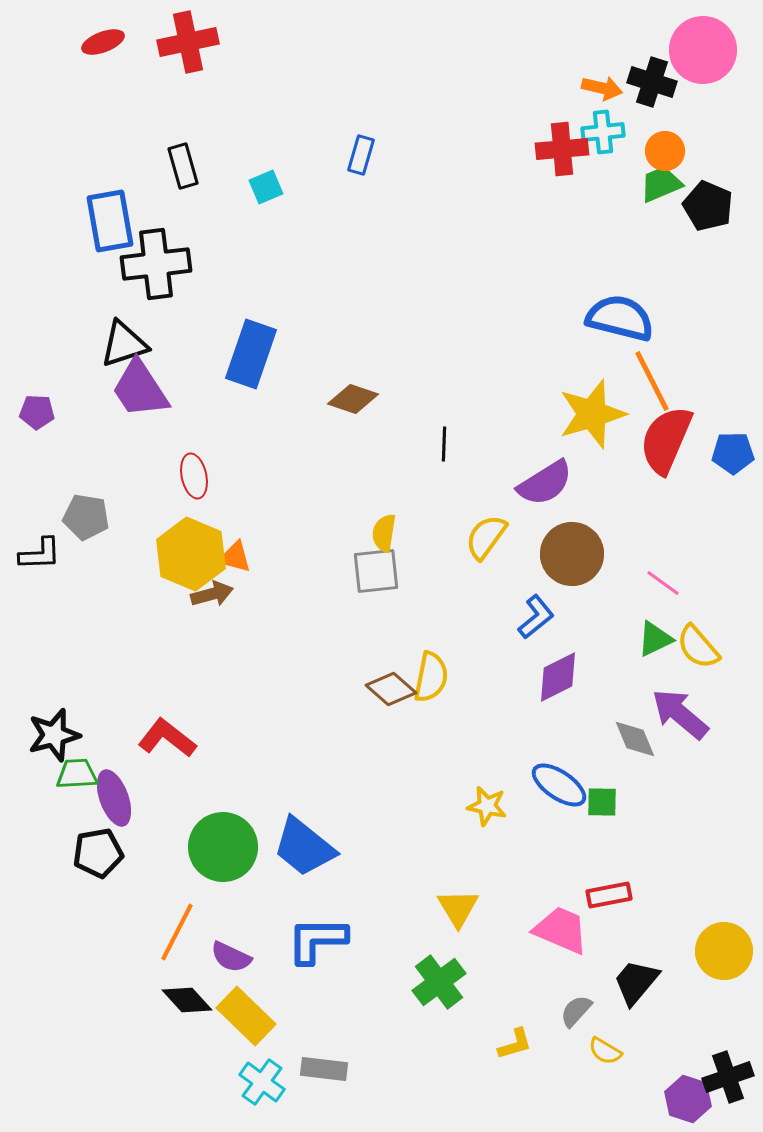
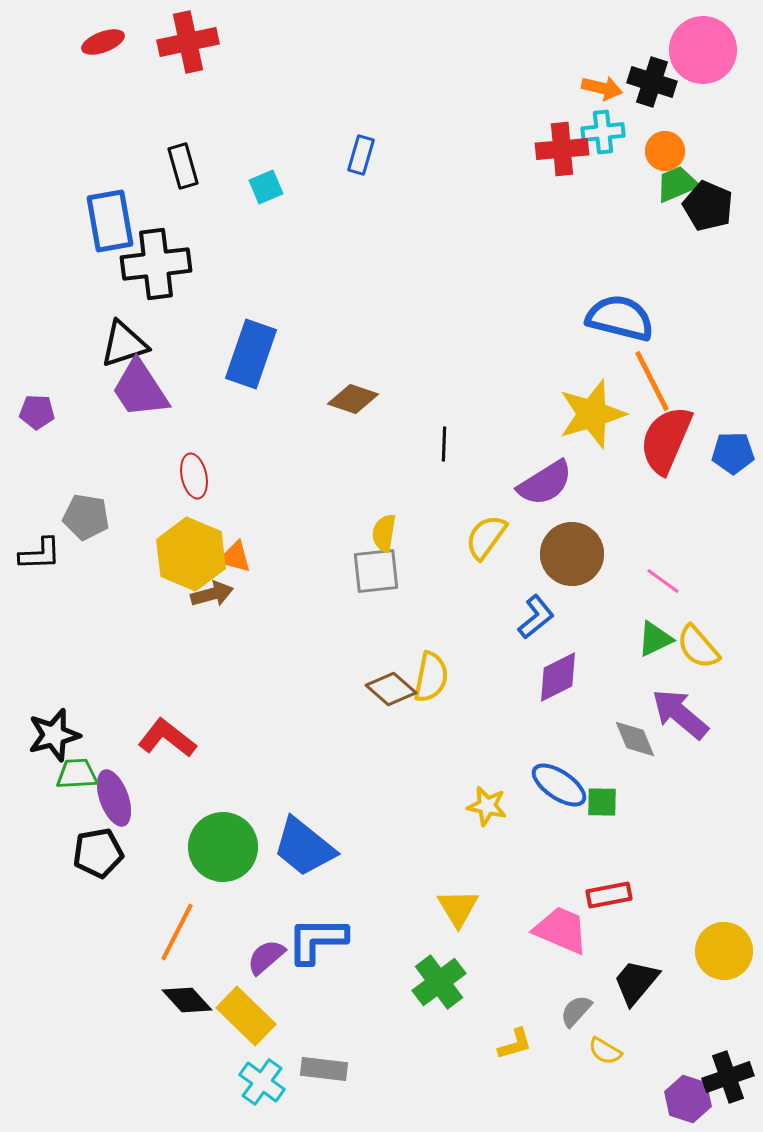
green trapezoid at (661, 184): moved 16 px right
pink line at (663, 583): moved 2 px up
purple semicircle at (231, 957): moved 35 px right; rotated 114 degrees clockwise
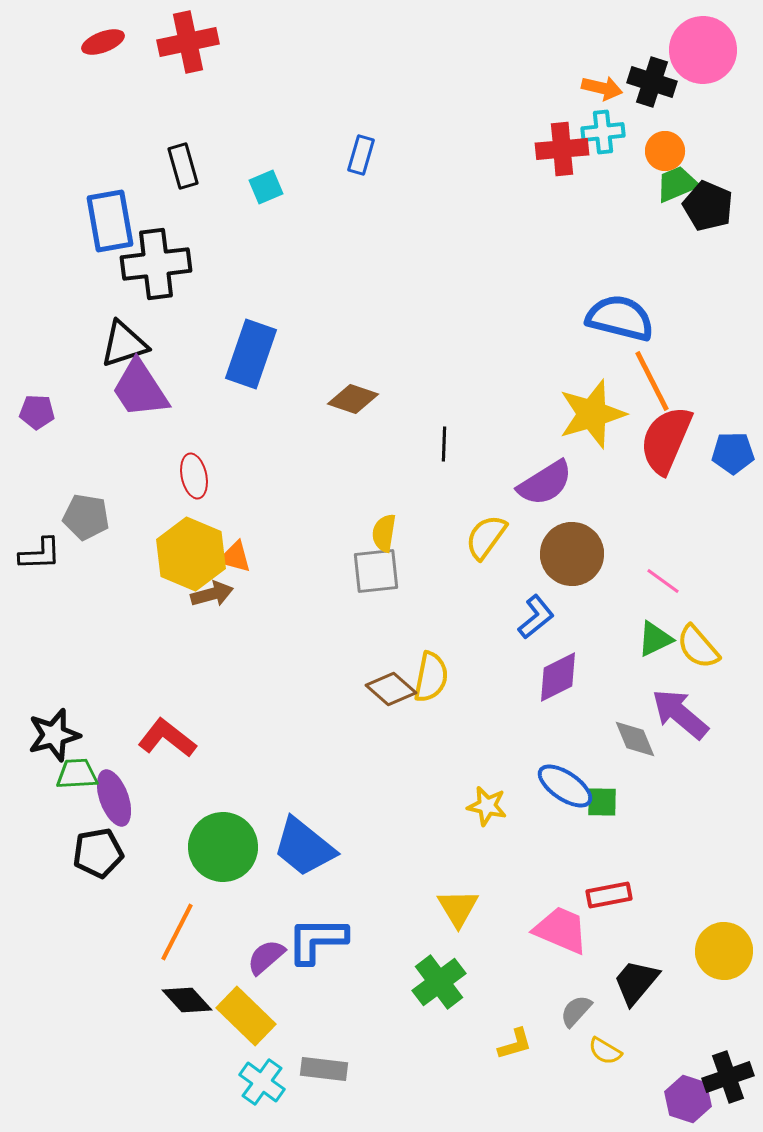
blue ellipse at (559, 785): moved 6 px right, 1 px down
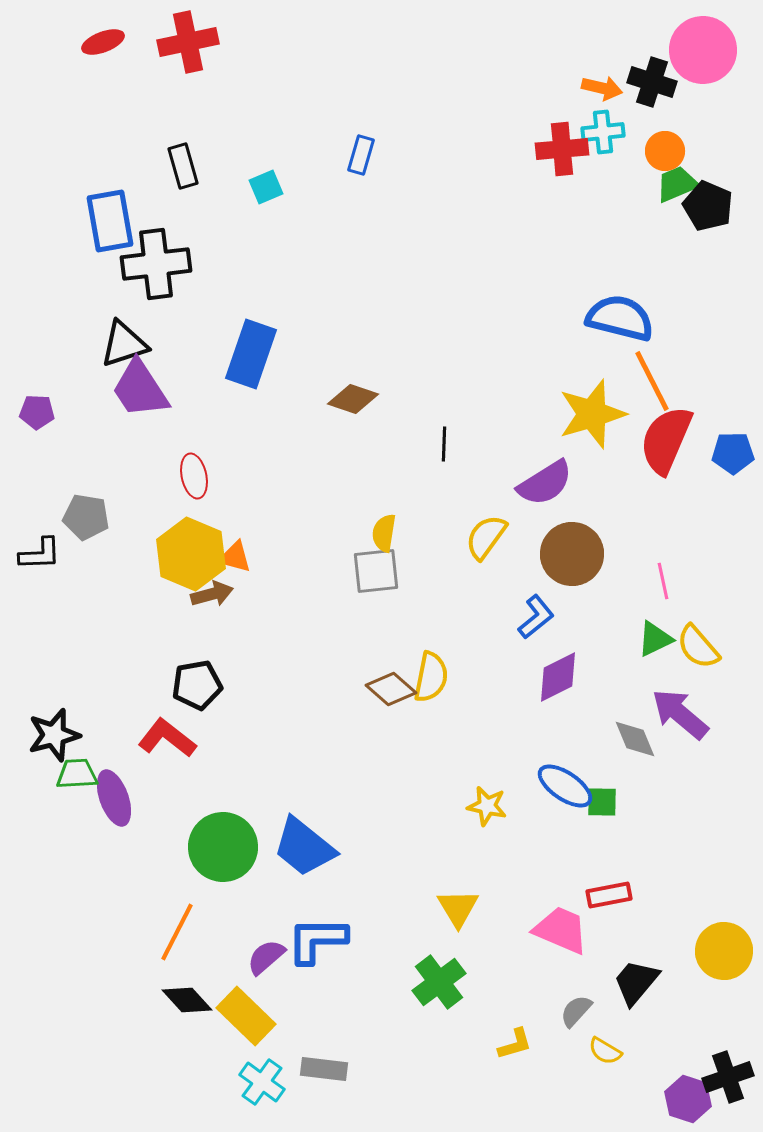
pink line at (663, 581): rotated 42 degrees clockwise
black pentagon at (98, 853): moved 99 px right, 168 px up
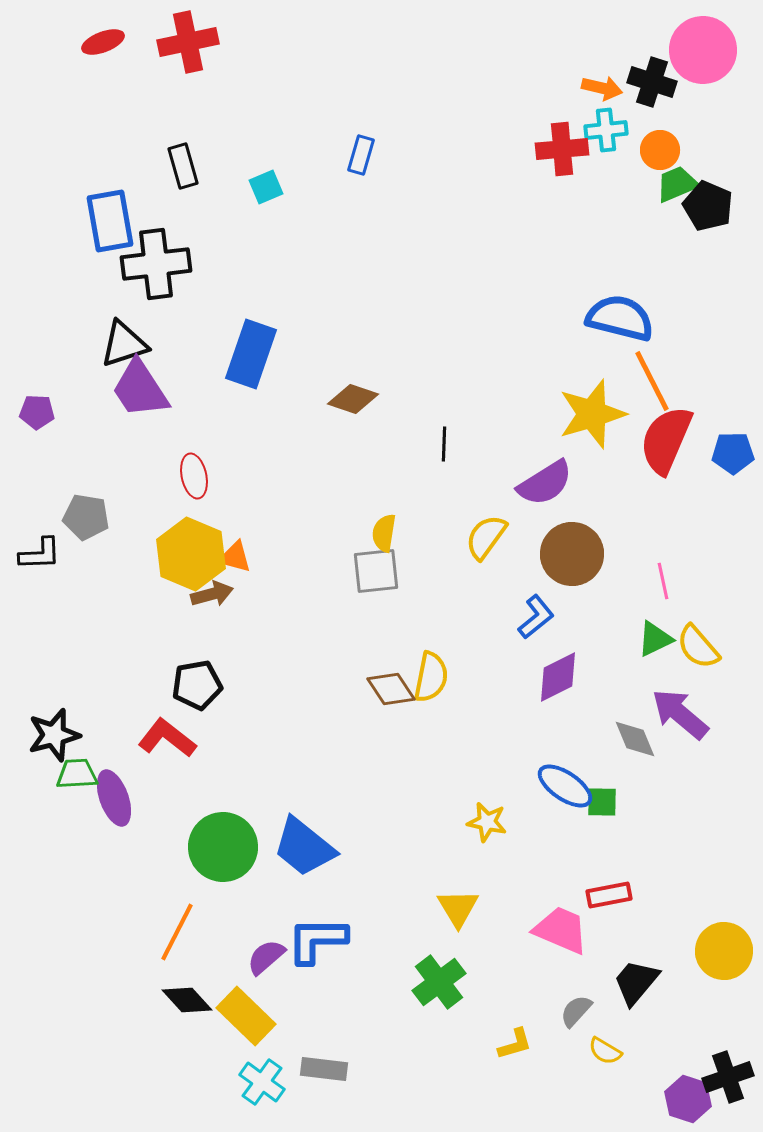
cyan cross at (603, 132): moved 3 px right, 2 px up
orange circle at (665, 151): moved 5 px left, 1 px up
brown diamond at (391, 689): rotated 15 degrees clockwise
yellow star at (487, 806): moved 16 px down
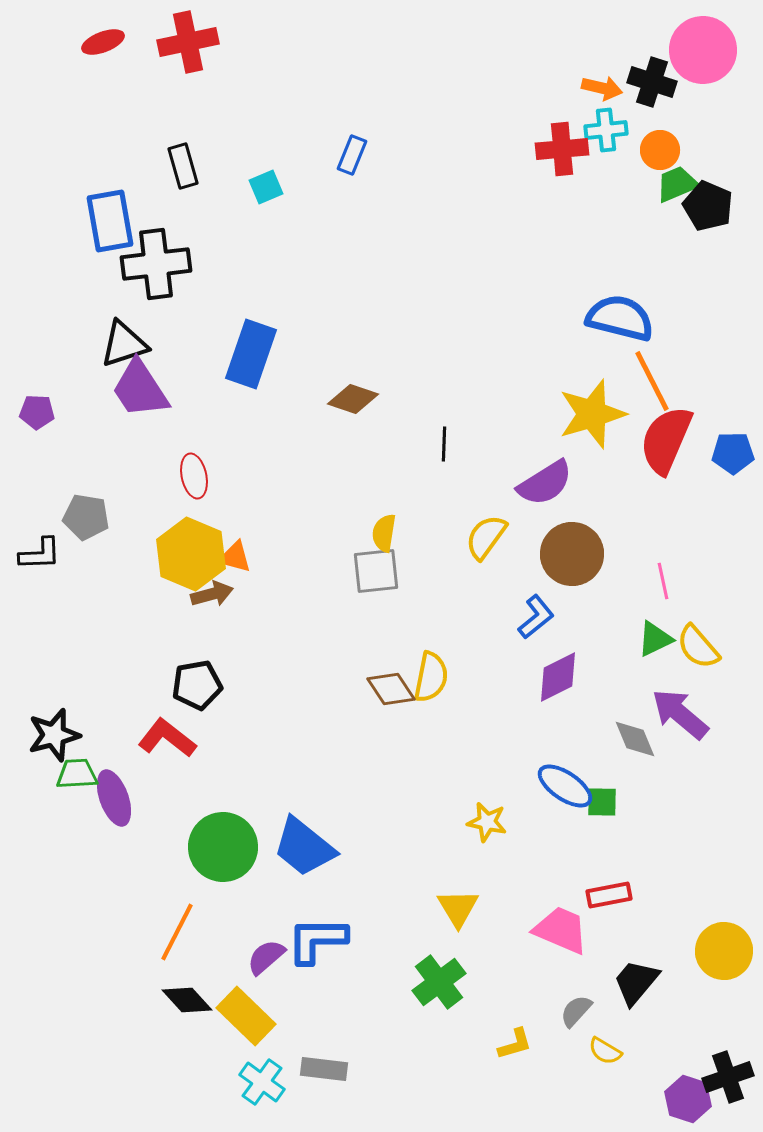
blue rectangle at (361, 155): moved 9 px left; rotated 6 degrees clockwise
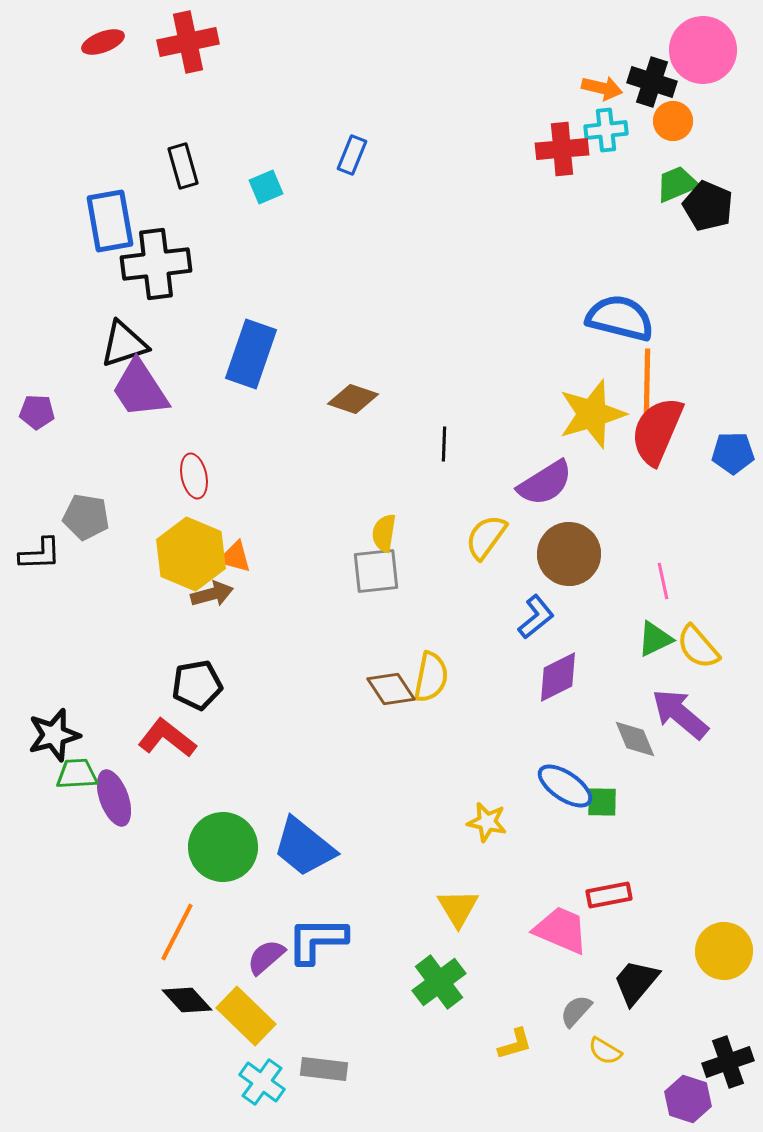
orange circle at (660, 150): moved 13 px right, 29 px up
orange line at (652, 381): moved 5 px left; rotated 28 degrees clockwise
red semicircle at (666, 440): moved 9 px left, 9 px up
brown circle at (572, 554): moved 3 px left
black cross at (728, 1077): moved 15 px up
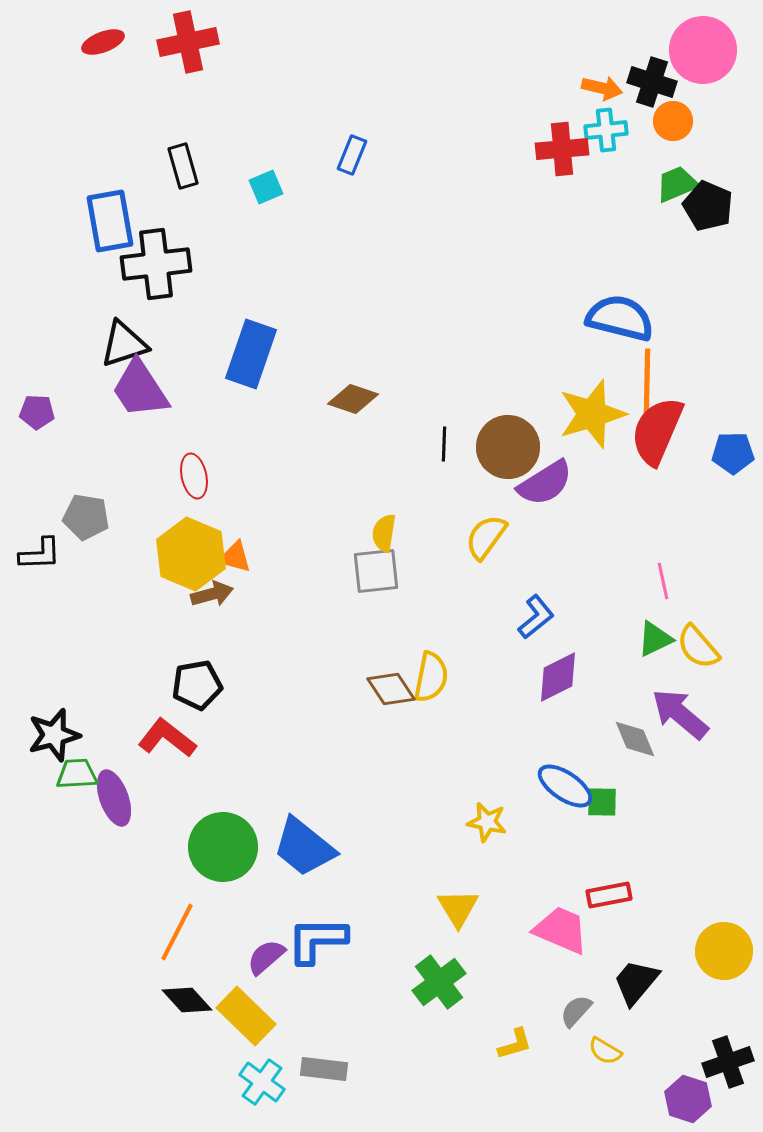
brown circle at (569, 554): moved 61 px left, 107 px up
